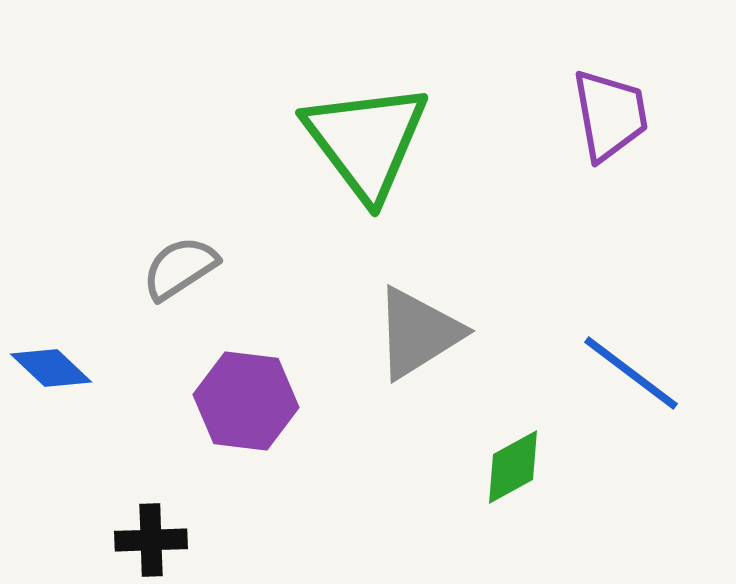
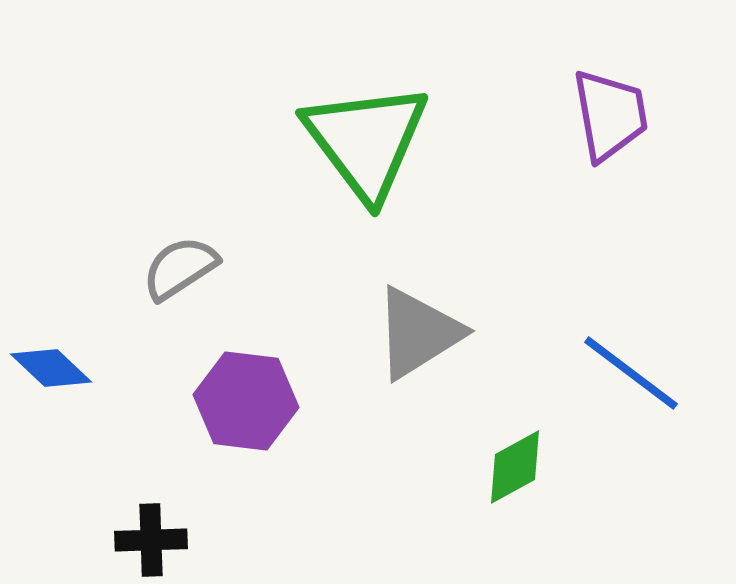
green diamond: moved 2 px right
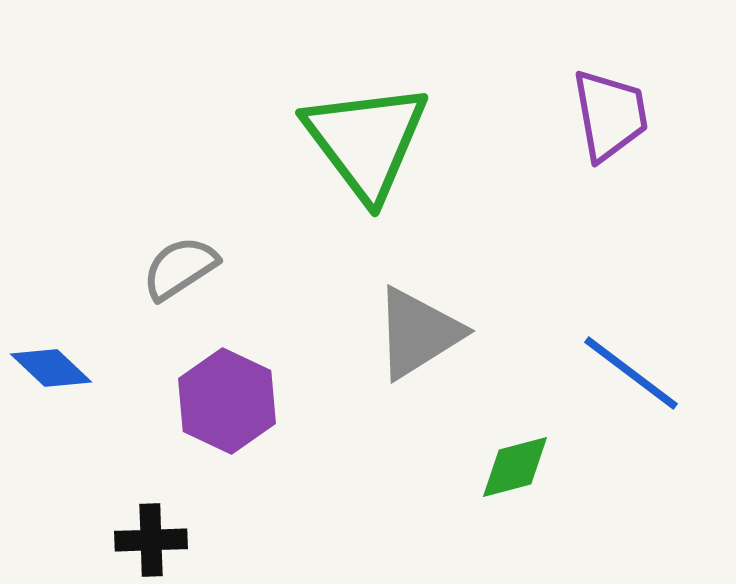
purple hexagon: moved 19 px left; rotated 18 degrees clockwise
green diamond: rotated 14 degrees clockwise
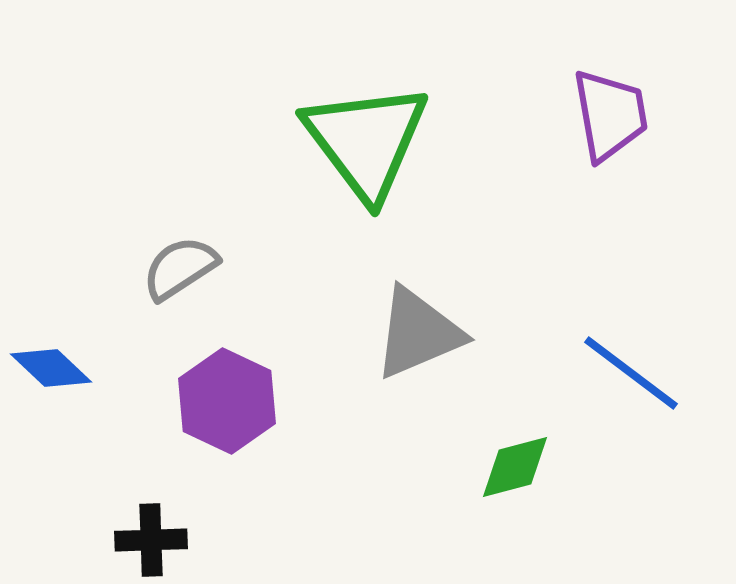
gray triangle: rotated 9 degrees clockwise
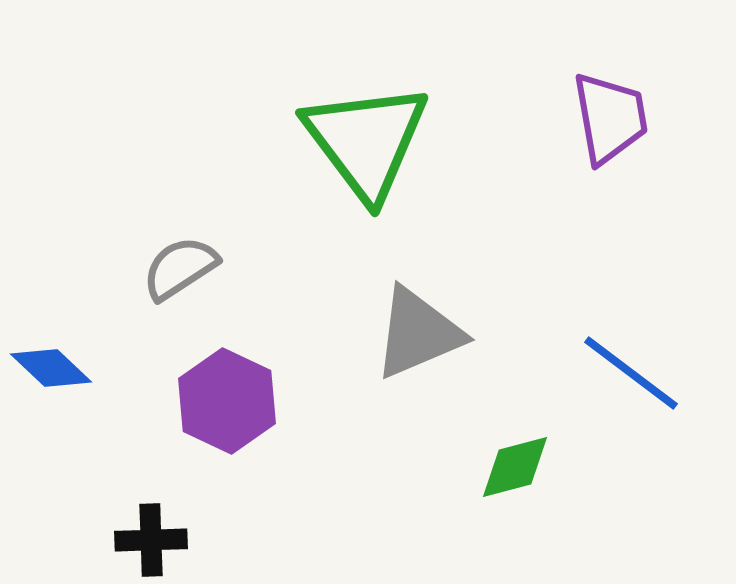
purple trapezoid: moved 3 px down
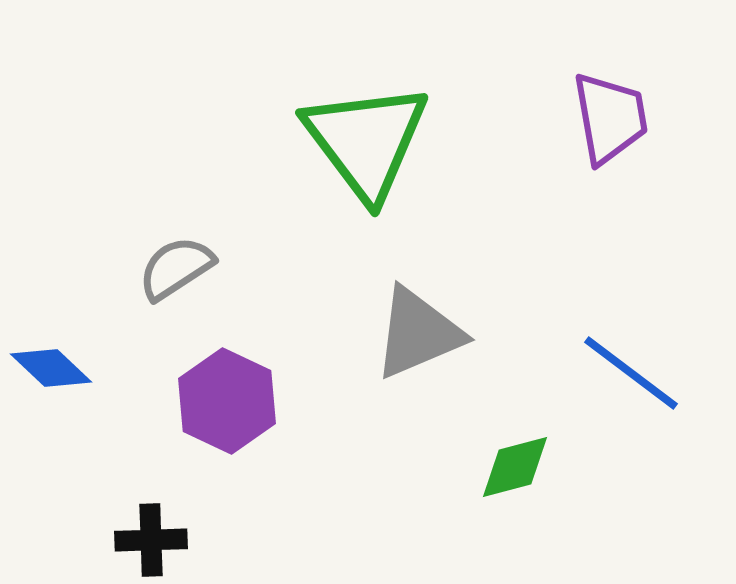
gray semicircle: moved 4 px left
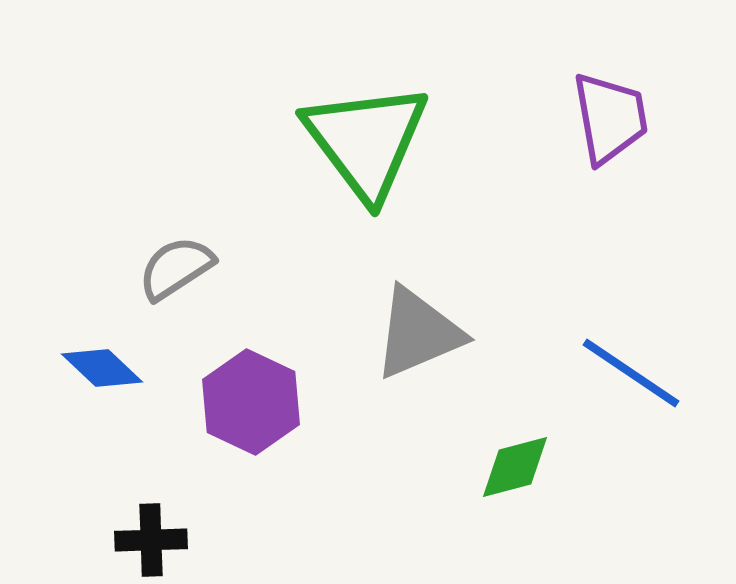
blue diamond: moved 51 px right
blue line: rotated 3 degrees counterclockwise
purple hexagon: moved 24 px right, 1 px down
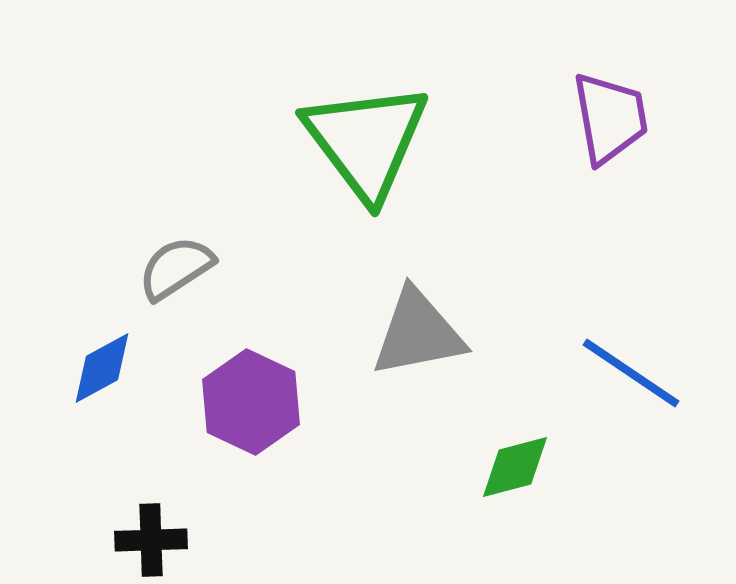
gray triangle: rotated 12 degrees clockwise
blue diamond: rotated 72 degrees counterclockwise
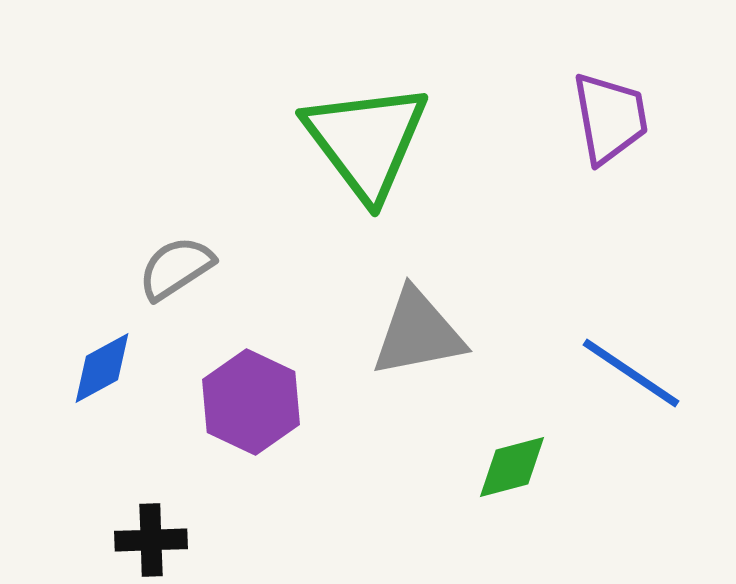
green diamond: moved 3 px left
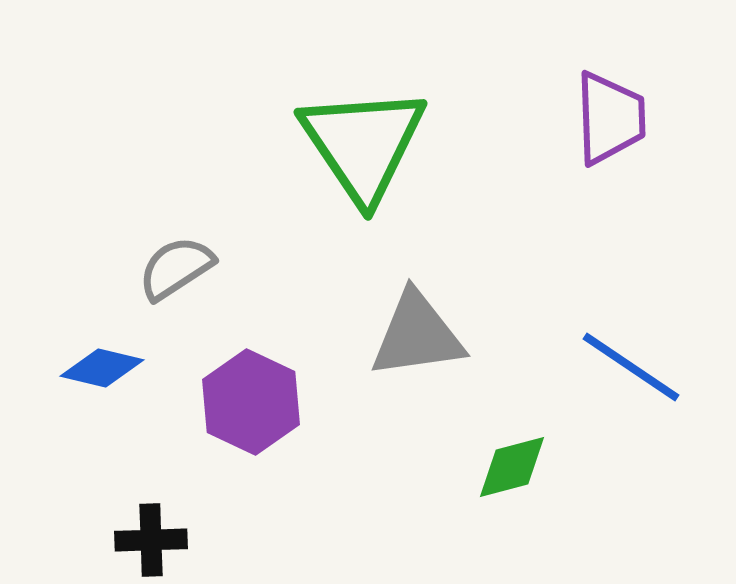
purple trapezoid: rotated 8 degrees clockwise
green triangle: moved 3 px left, 3 px down; rotated 3 degrees clockwise
gray triangle: moved 1 px left, 2 px down; rotated 3 degrees clockwise
blue diamond: rotated 42 degrees clockwise
blue line: moved 6 px up
